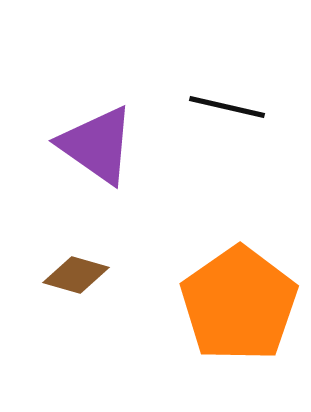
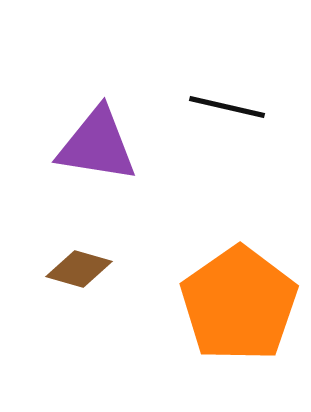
purple triangle: rotated 26 degrees counterclockwise
brown diamond: moved 3 px right, 6 px up
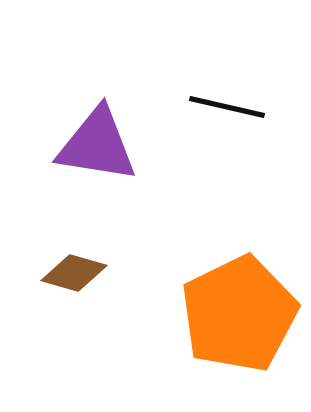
brown diamond: moved 5 px left, 4 px down
orange pentagon: moved 10 px down; rotated 9 degrees clockwise
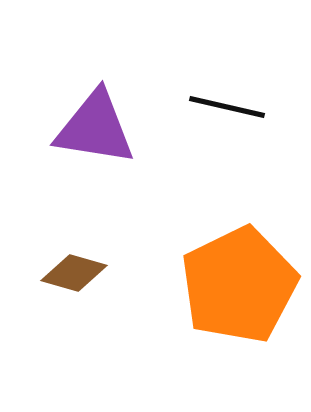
purple triangle: moved 2 px left, 17 px up
orange pentagon: moved 29 px up
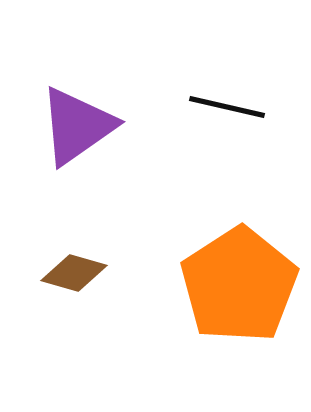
purple triangle: moved 18 px left, 2 px up; rotated 44 degrees counterclockwise
orange pentagon: rotated 7 degrees counterclockwise
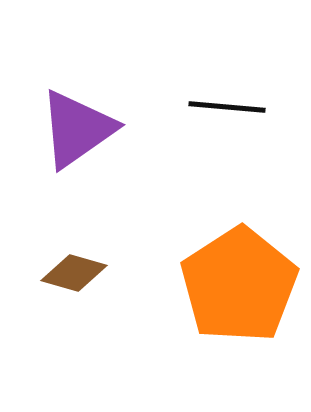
black line: rotated 8 degrees counterclockwise
purple triangle: moved 3 px down
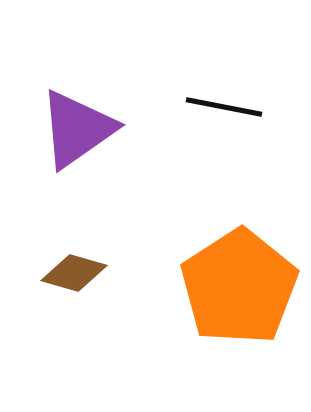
black line: moved 3 px left; rotated 6 degrees clockwise
orange pentagon: moved 2 px down
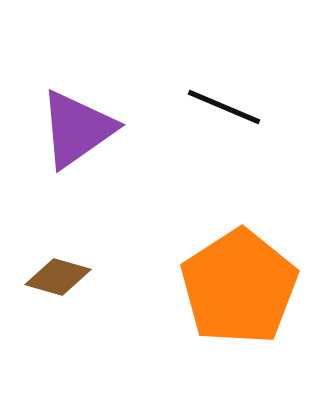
black line: rotated 12 degrees clockwise
brown diamond: moved 16 px left, 4 px down
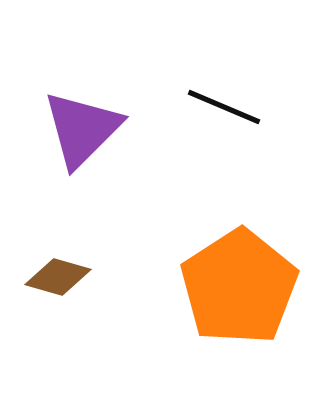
purple triangle: moved 5 px right; rotated 10 degrees counterclockwise
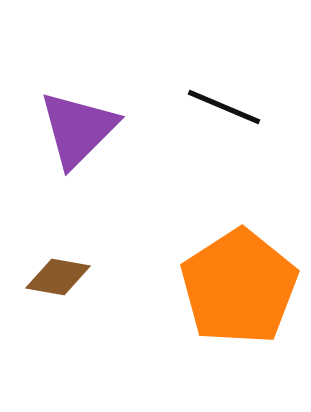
purple triangle: moved 4 px left
brown diamond: rotated 6 degrees counterclockwise
